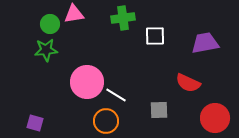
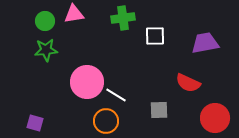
green circle: moved 5 px left, 3 px up
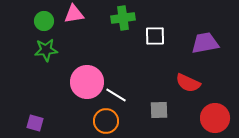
green circle: moved 1 px left
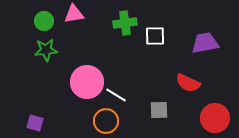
green cross: moved 2 px right, 5 px down
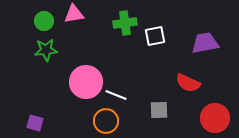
white square: rotated 10 degrees counterclockwise
pink circle: moved 1 px left
white line: rotated 10 degrees counterclockwise
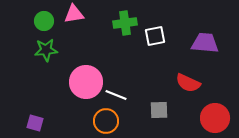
purple trapezoid: rotated 16 degrees clockwise
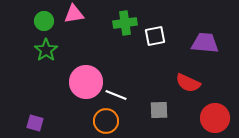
green star: rotated 30 degrees counterclockwise
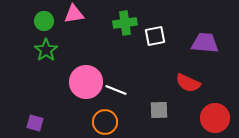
white line: moved 5 px up
orange circle: moved 1 px left, 1 px down
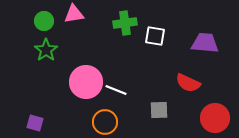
white square: rotated 20 degrees clockwise
